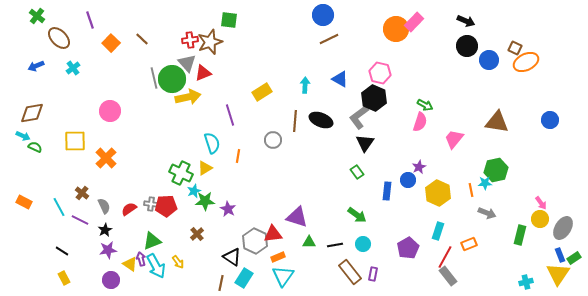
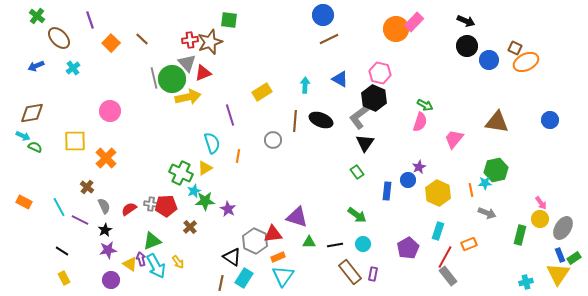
brown cross at (82, 193): moved 5 px right, 6 px up
brown cross at (197, 234): moved 7 px left, 7 px up
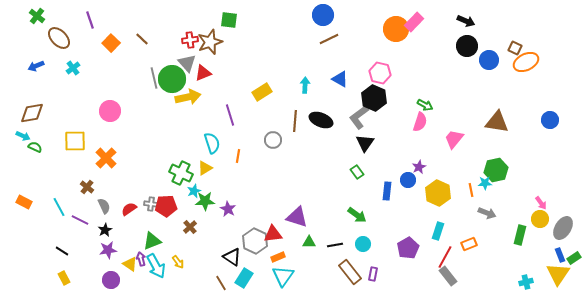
brown line at (221, 283): rotated 42 degrees counterclockwise
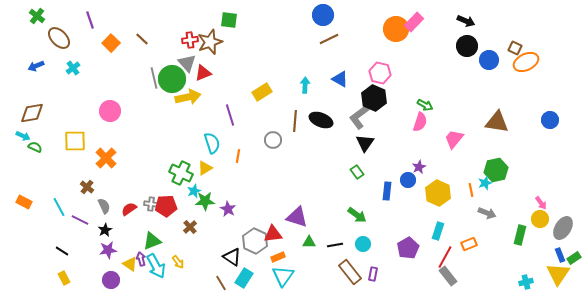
cyan star at (485, 183): rotated 16 degrees counterclockwise
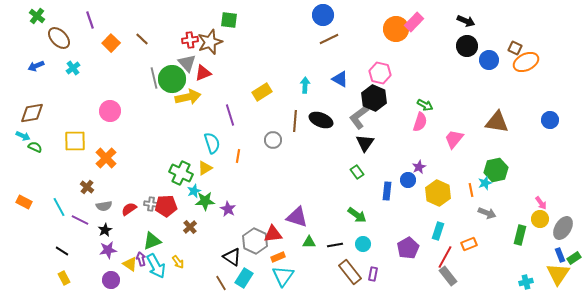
gray semicircle at (104, 206): rotated 105 degrees clockwise
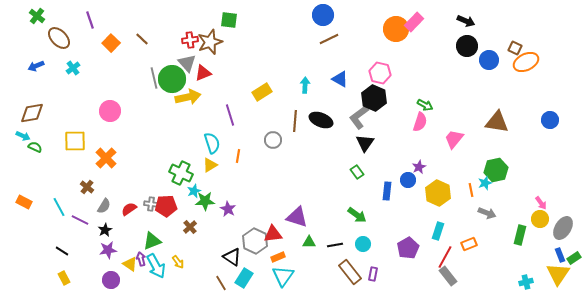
yellow triangle at (205, 168): moved 5 px right, 3 px up
gray semicircle at (104, 206): rotated 49 degrees counterclockwise
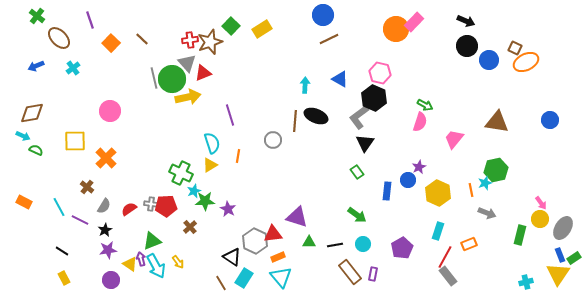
green square at (229, 20): moved 2 px right, 6 px down; rotated 36 degrees clockwise
yellow rectangle at (262, 92): moved 63 px up
black ellipse at (321, 120): moved 5 px left, 4 px up
green semicircle at (35, 147): moved 1 px right, 3 px down
purple pentagon at (408, 248): moved 6 px left
cyan triangle at (283, 276): moved 2 px left, 1 px down; rotated 15 degrees counterclockwise
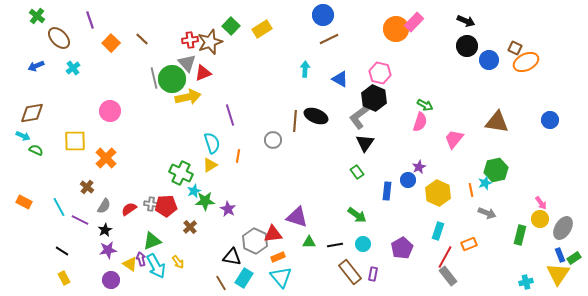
cyan arrow at (305, 85): moved 16 px up
black triangle at (232, 257): rotated 24 degrees counterclockwise
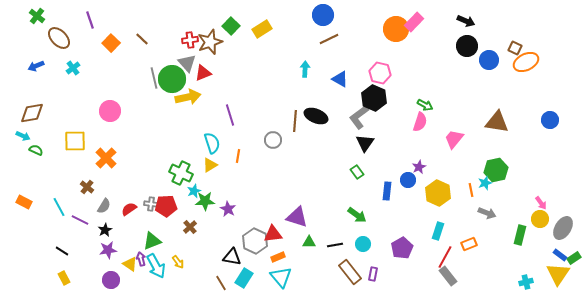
blue rectangle at (560, 255): rotated 32 degrees counterclockwise
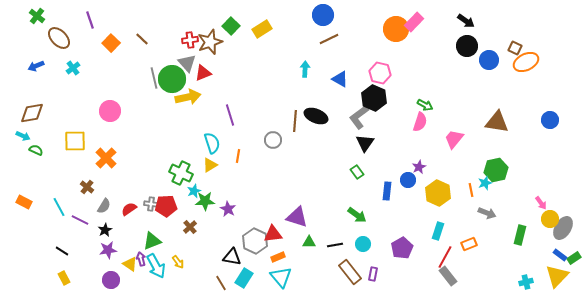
black arrow at (466, 21): rotated 12 degrees clockwise
yellow circle at (540, 219): moved 10 px right
yellow triangle at (558, 274): moved 1 px left, 2 px down; rotated 10 degrees clockwise
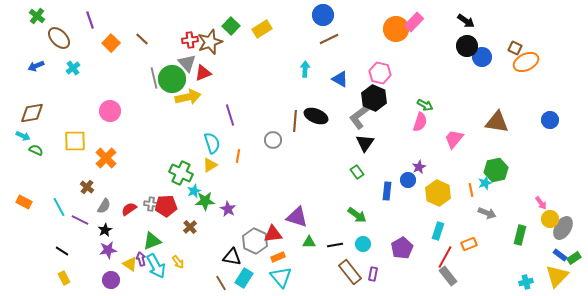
blue circle at (489, 60): moved 7 px left, 3 px up
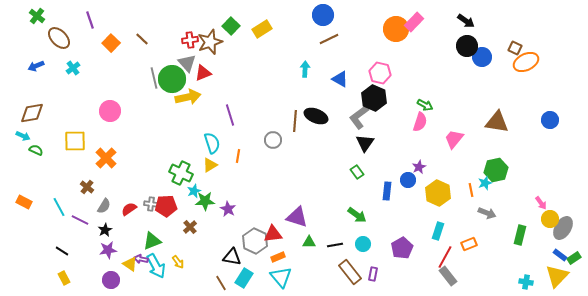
purple arrow at (141, 259): rotated 64 degrees counterclockwise
cyan cross at (526, 282): rotated 24 degrees clockwise
